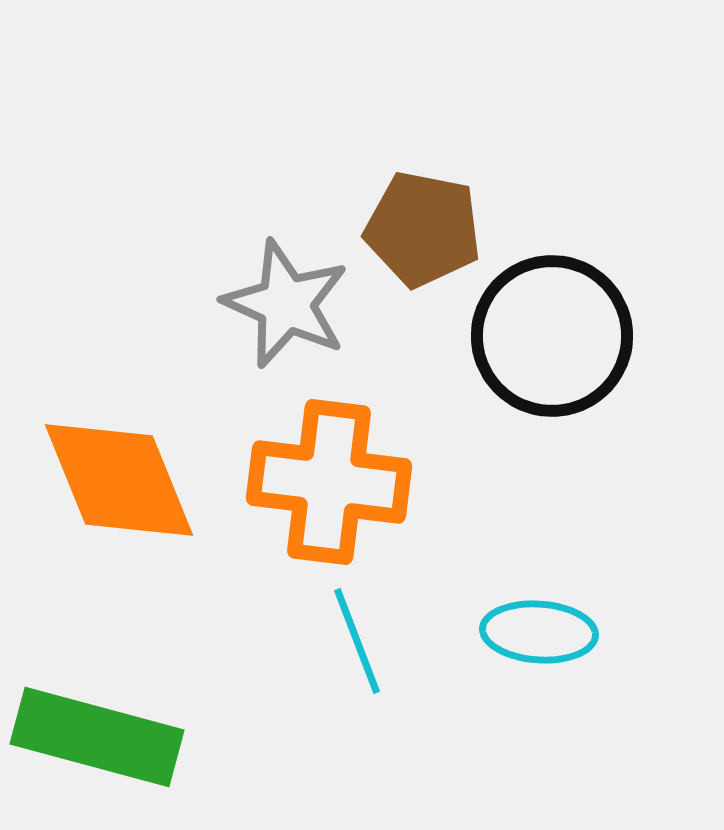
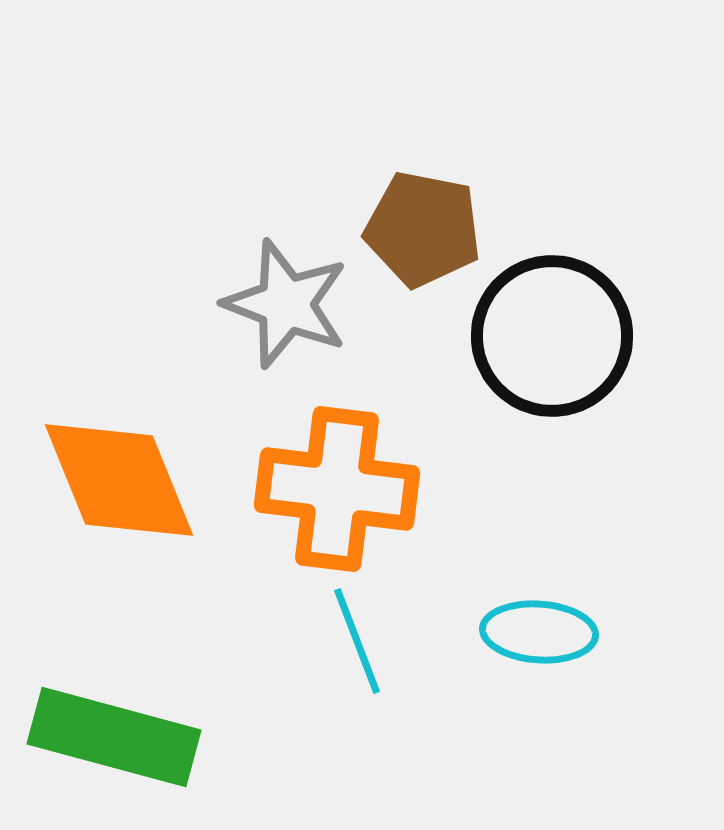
gray star: rotated 3 degrees counterclockwise
orange cross: moved 8 px right, 7 px down
green rectangle: moved 17 px right
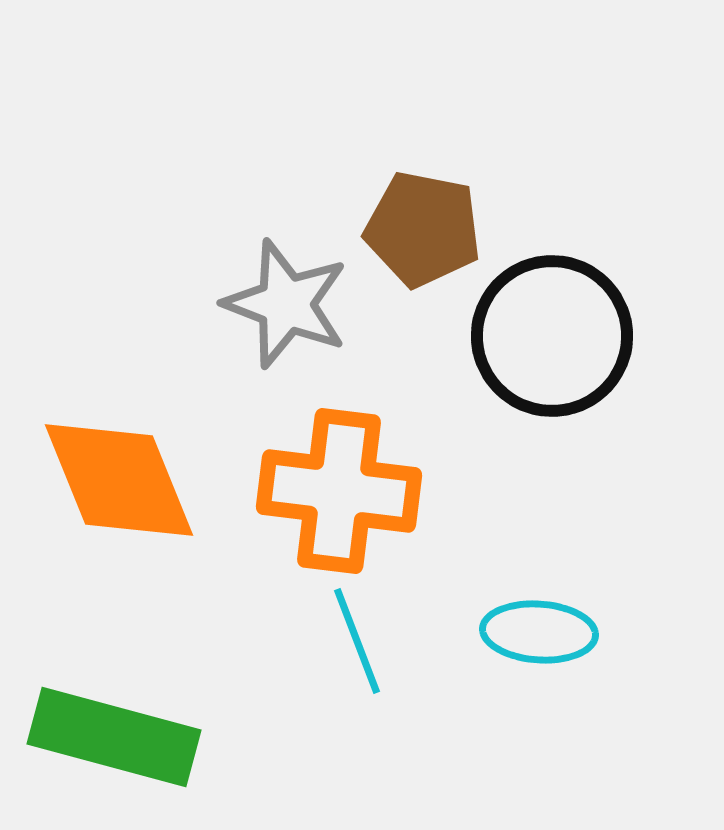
orange cross: moved 2 px right, 2 px down
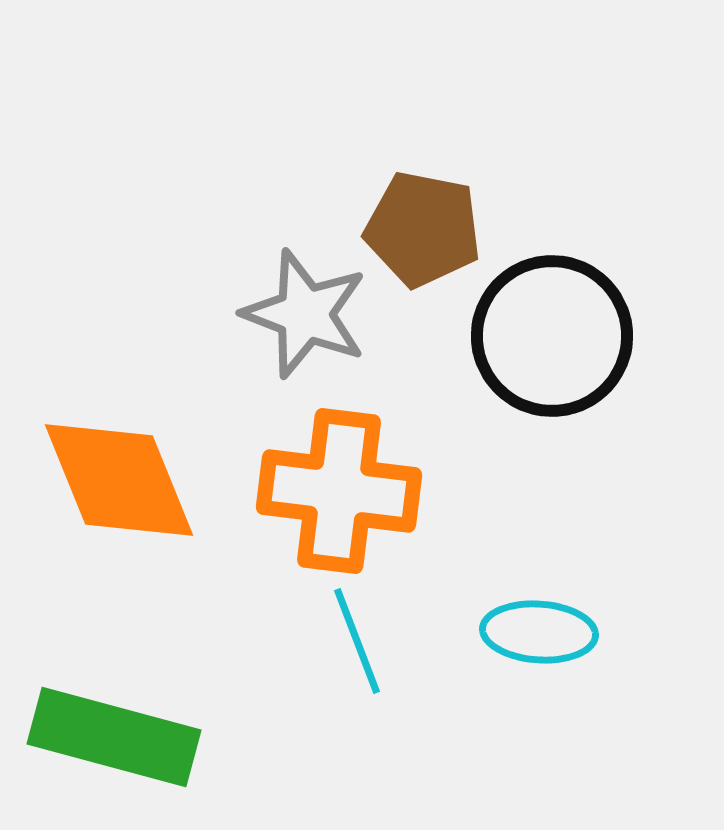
gray star: moved 19 px right, 10 px down
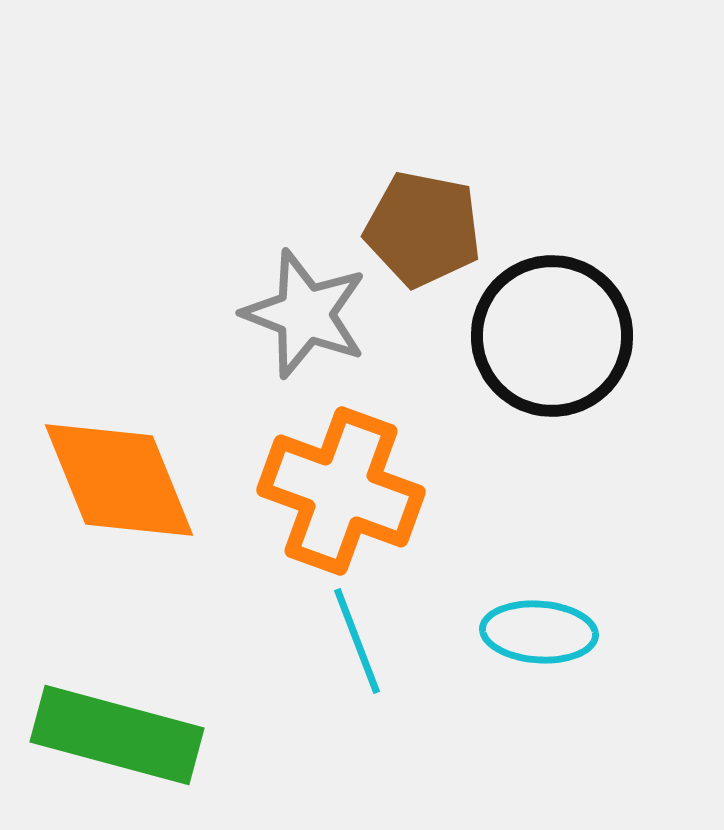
orange cross: moved 2 px right; rotated 13 degrees clockwise
green rectangle: moved 3 px right, 2 px up
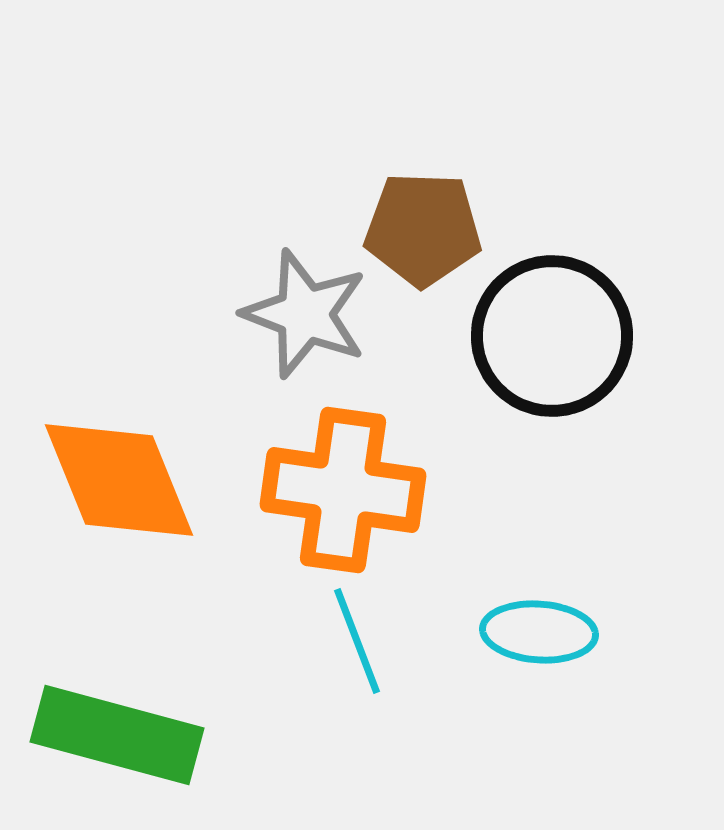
brown pentagon: rotated 9 degrees counterclockwise
orange cross: moved 2 px right, 1 px up; rotated 12 degrees counterclockwise
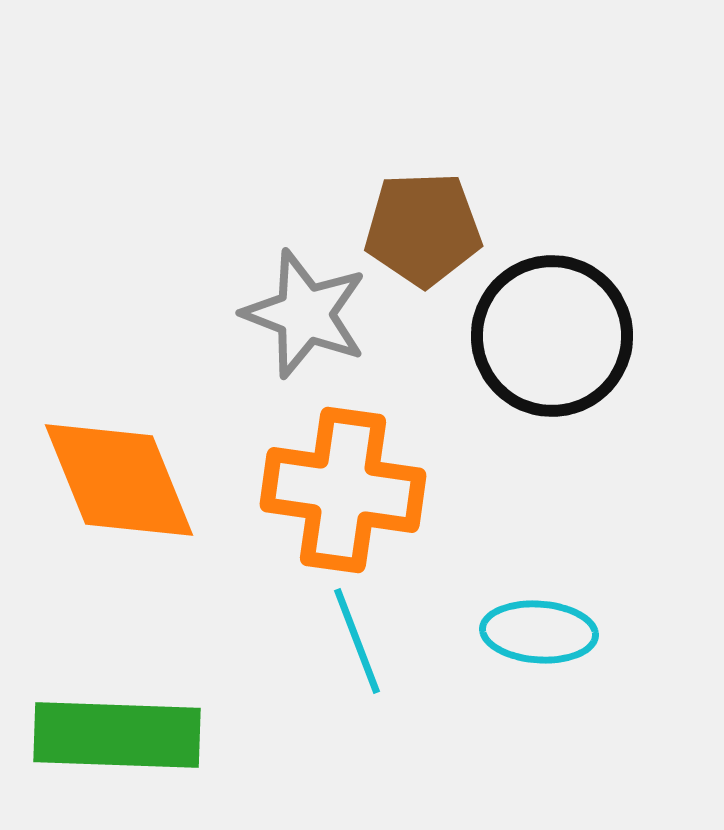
brown pentagon: rotated 4 degrees counterclockwise
green rectangle: rotated 13 degrees counterclockwise
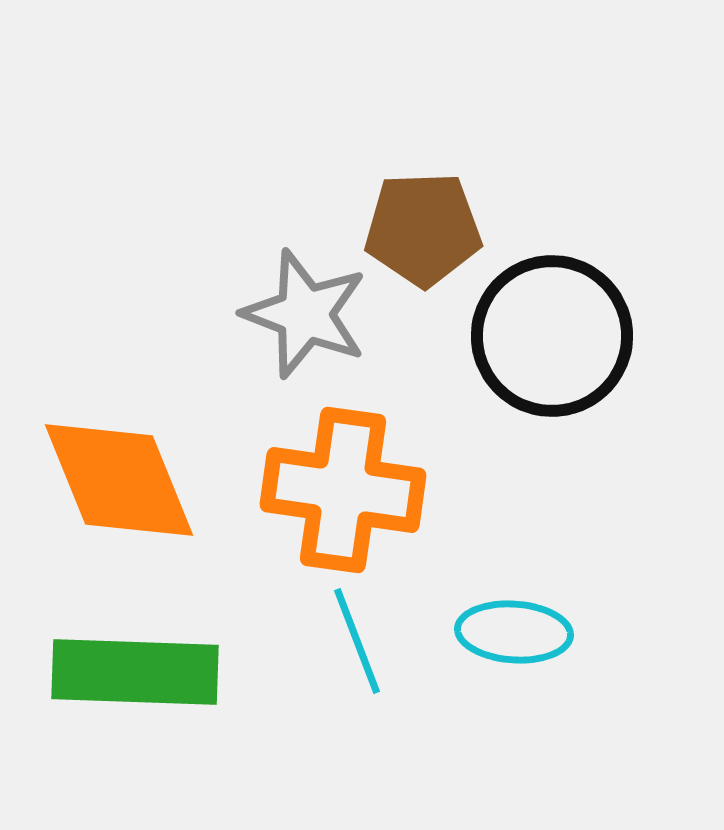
cyan ellipse: moved 25 px left
green rectangle: moved 18 px right, 63 px up
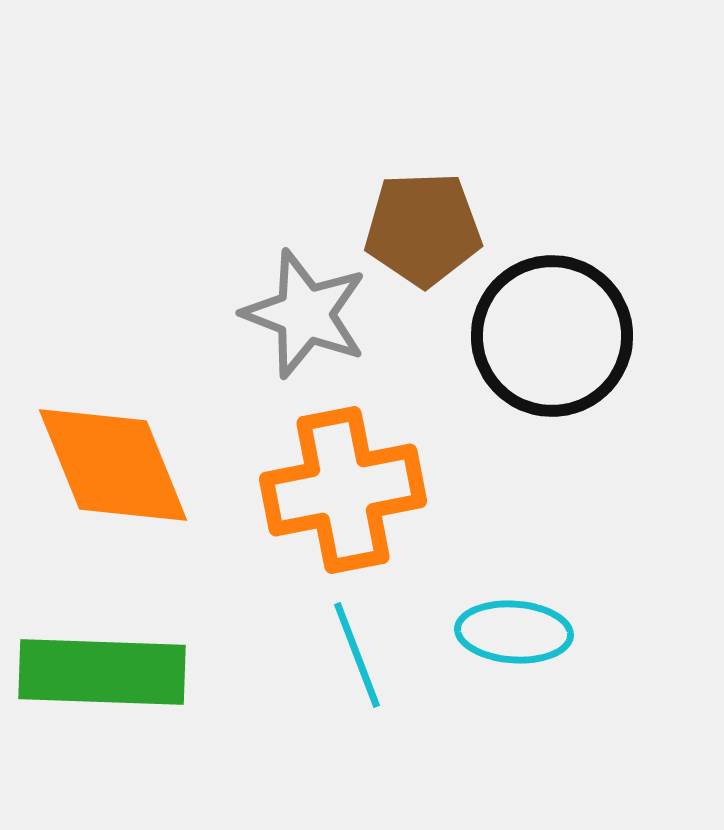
orange diamond: moved 6 px left, 15 px up
orange cross: rotated 19 degrees counterclockwise
cyan line: moved 14 px down
green rectangle: moved 33 px left
